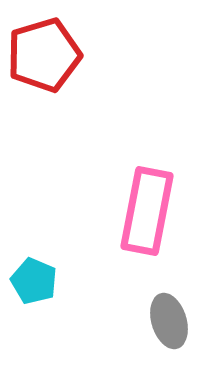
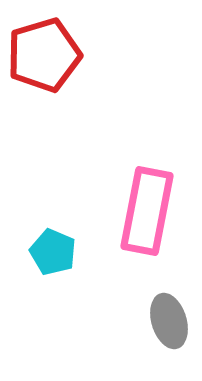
cyan pentagon: moved 19 px right, 29 px up
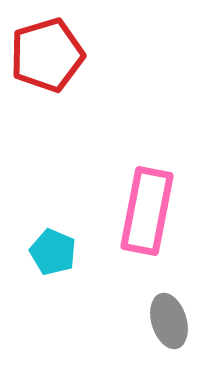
red pentagon: moved 3 px right
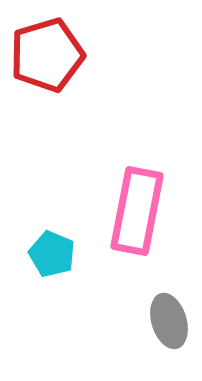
pink rectangle: moved 10 px left
cyan pentagon: moved 1 px left, 2 px down
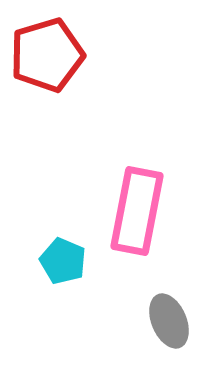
cyan pentagon: moved 11 px right, 7 px down
gray ellipse: rotated 6 degrees counterclockwise
